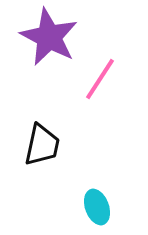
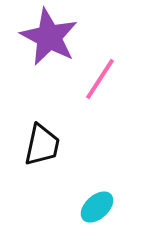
cyan ellipse: rotated 68 degrees clockwise
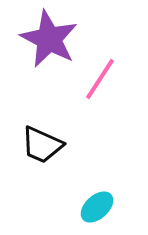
purple star: moved 2 px down
black trapezoid: rotated 102 degrees clockwise
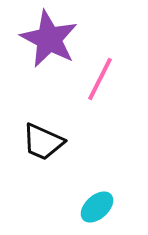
pink line: rotated 6 degrees counterclockwise
black trapezoid: moved 1 px right, 3 px up
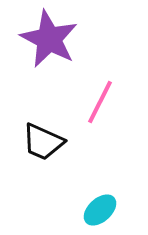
pink line: moved 23 px down
cyan ellipse: moved 3 px right, 3 px down
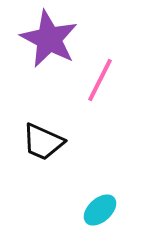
pink line: moved 22 px up
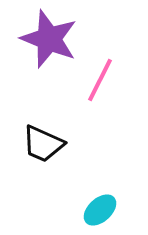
purple star: rotated 6 degrees counterclockwise
black trapezoid: moved 2 px down
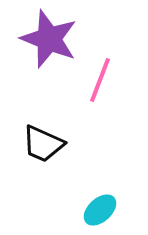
pink line: rotated 6 degrees counterclockwise
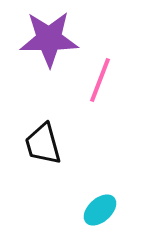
purple star: rotated 22 degrees counterclockwise
black trapezoid: rotated 51 degrees clockwise
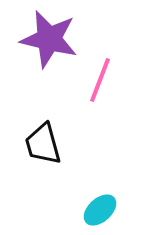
purple star: rotated 14 degrees clockwise
